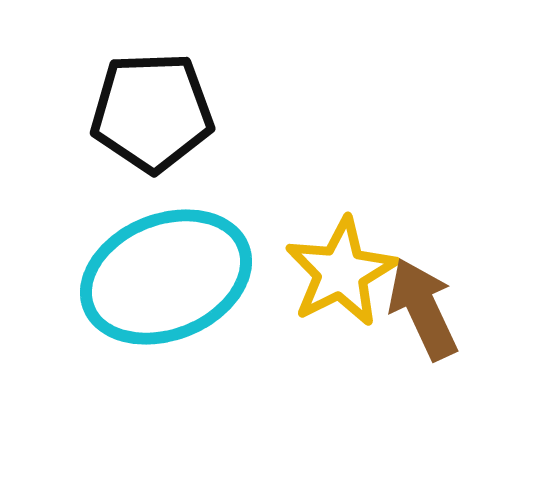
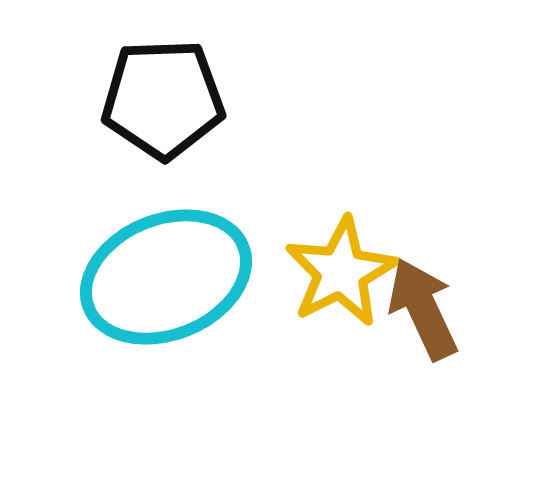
black pentagon: moved 11 px right, 13 px up
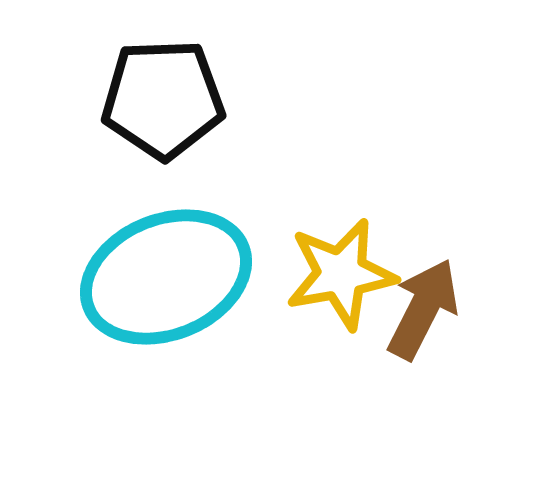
yellow star: moved 2 px down; rotated 17 degrees clockwise
brown arrow: rotated 52 degrees clockwise
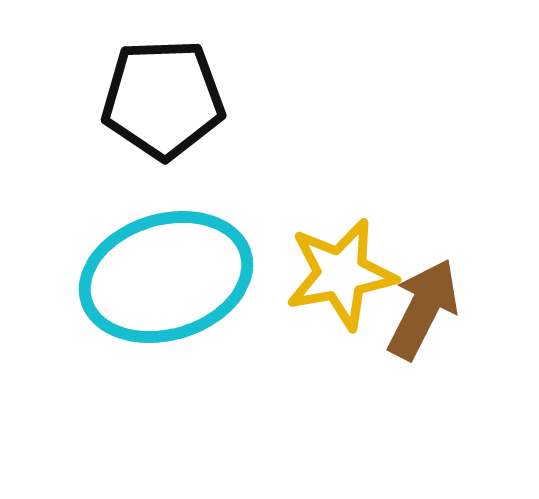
cyan ellipse: rotated 5 degrees clockwise
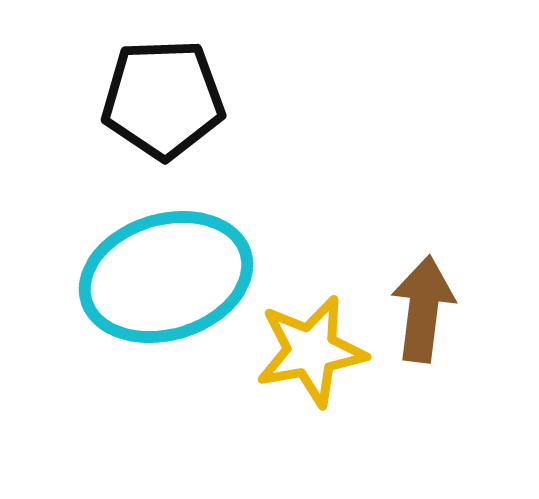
yellow star: moved 30 px left, 77 px down
brown arrow: rotated 20 degrees counterclockwise
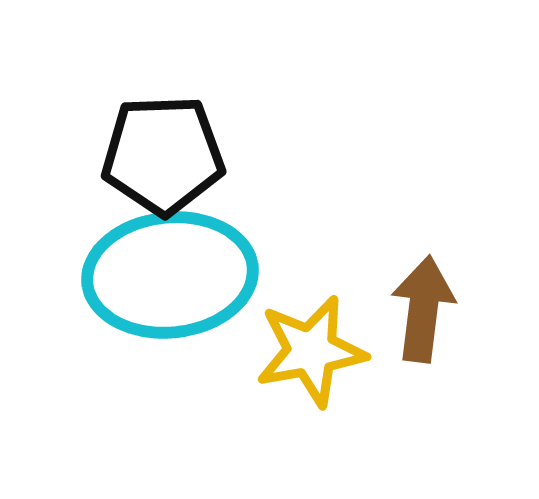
black pentagon: moved 56 px down
cyan ellipse: moved 4 px right, 2 px up; rotated 11 degrees clockwise
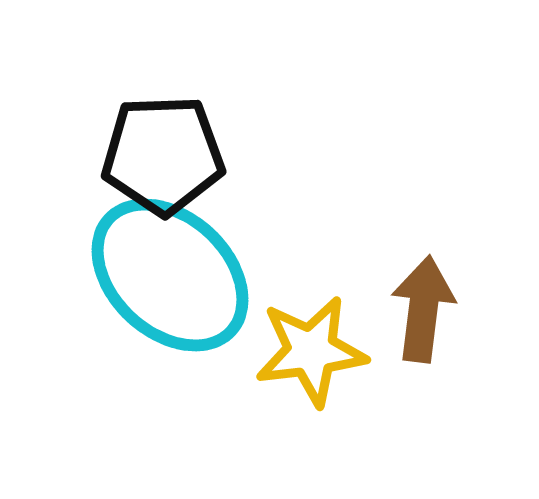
cyan ellipse: rotated 49 degrees clockwise
yellow star: rotated 3 degrees clockwise
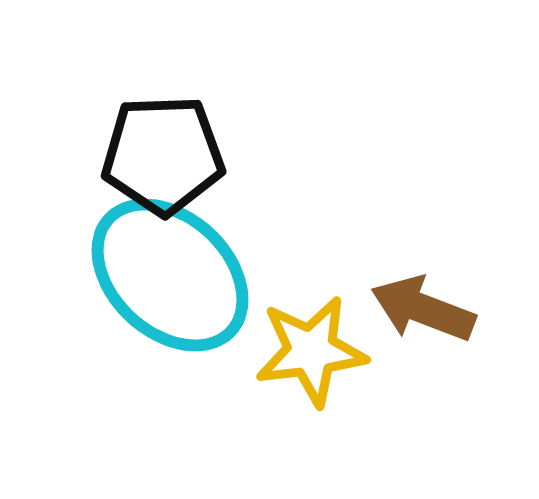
brown arrow: rotated 76 degrees counterclockwise
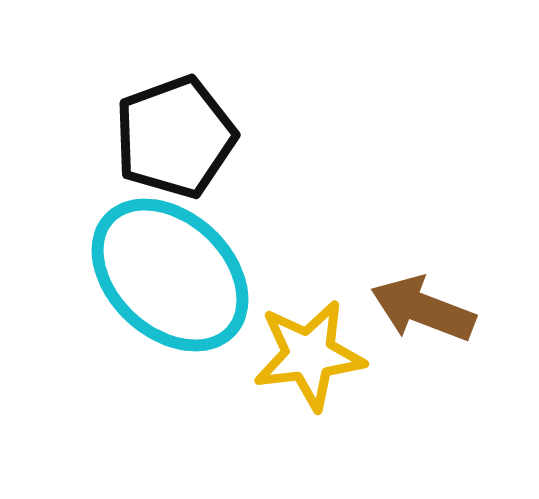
black pentagon: moved 12 px right, 18 px up; rotated 18 degrees counterclockwise
yellow star: moved 2 px left, 4 px down
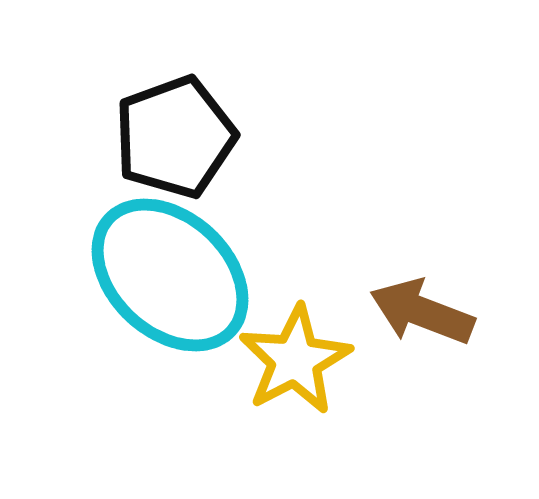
brown arrow: moved 1 px left, 3 px down
yellow star: moved 14 px left, 5 px down; rotated 21 degrees counterclockwise
